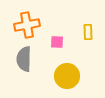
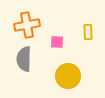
yellow circle: moved 1 px right
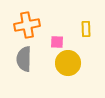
yellow rectangle: moved 2 px left, 3 px up
yellow circle: moved 13 px up
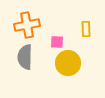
gray semicircle: moved 1 px right, 2 px up
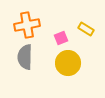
yellow rectangle: rotated 56 degrees counterclockwise
pink square: moved 4 px right, 4 px up; rotated 24 degrees counterclockwise
